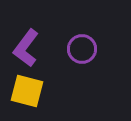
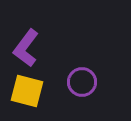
purple circle: moved 33 px down
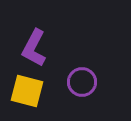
purple L-shape: moved 8 px right; rotated 9 degrees counterclockwise
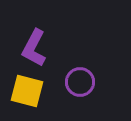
purple circle: moved 2 px left
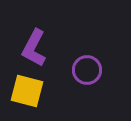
purple circle: moved 7 px right, 12 px up
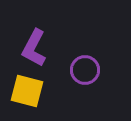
purple circle: moved 2 px left
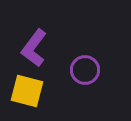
purple L-shape: rotated 9 degrees clockwise
